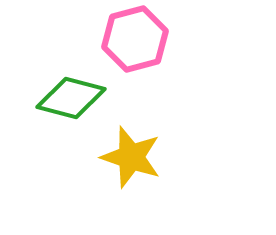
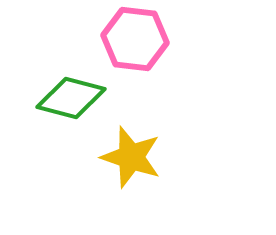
pink hexagon: rotated 22 degrees clockwise
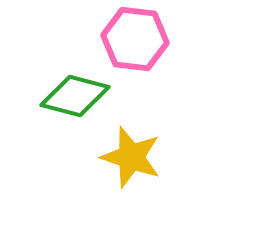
green diamond: moved 4 px right, 2 px up
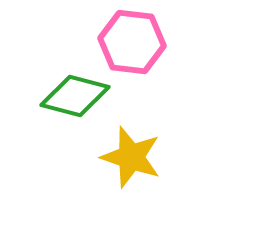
pink hexagon: moved 3 px left, 3 px down
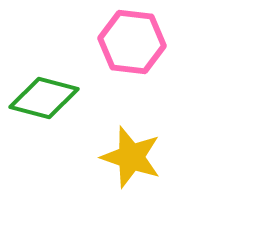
green diamond: moved 31 px left, 2 px down
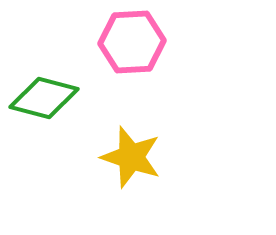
pink hexagon: rotated 10 degrees counterclockwise
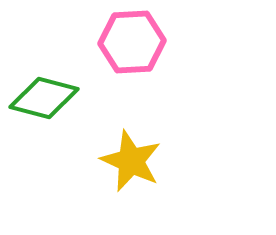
yellow star: moved 4 px down; rotated 6 degrees clockwise
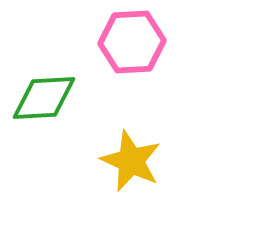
green diamond: rotated 18 degrees counterclockwise
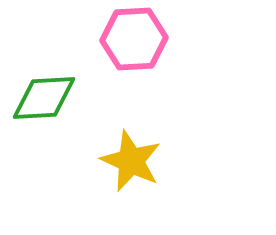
pink hexagon: moved 2 px right, 3 px up
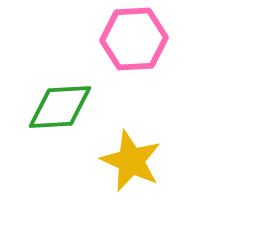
green diamond: moved 16 px right, 9 px down
